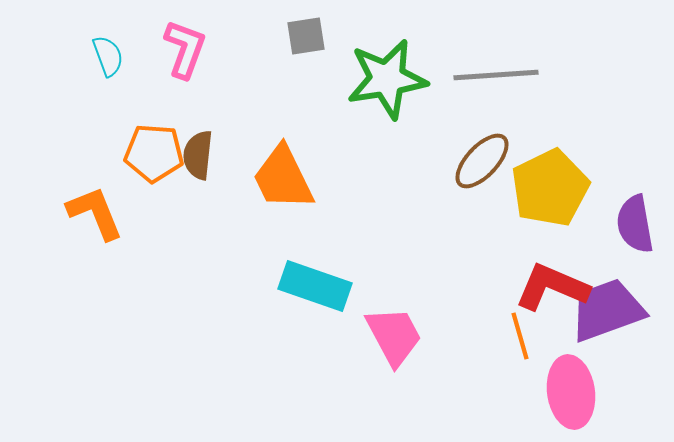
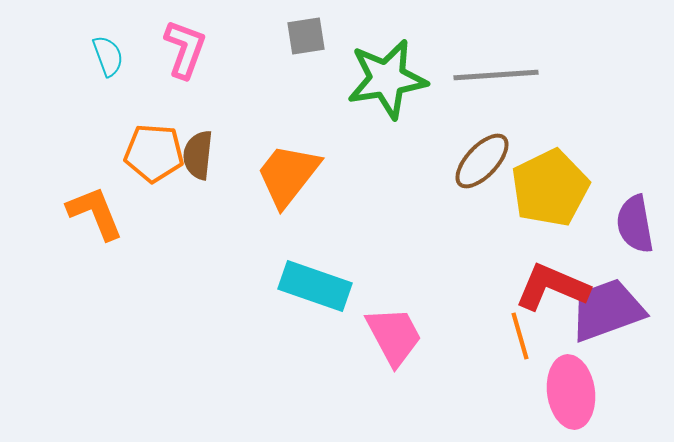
orange trapezoid: moved 5 px right, 3 px up; rotated 64 degrees clockwise
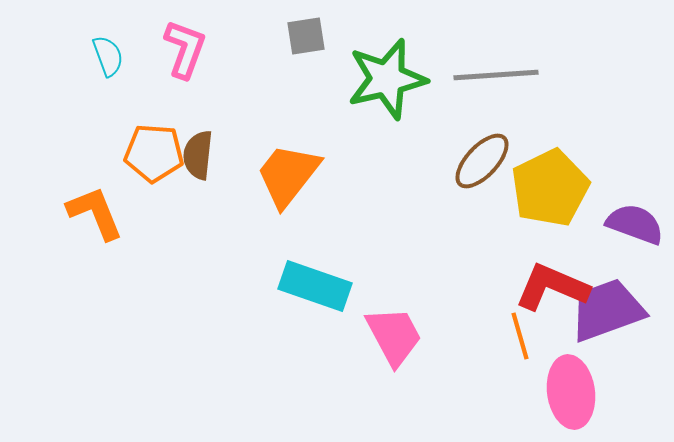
green star: rotated 4 degrees counterclockwise
purple semicircle: rotated 120 degrees clockwise
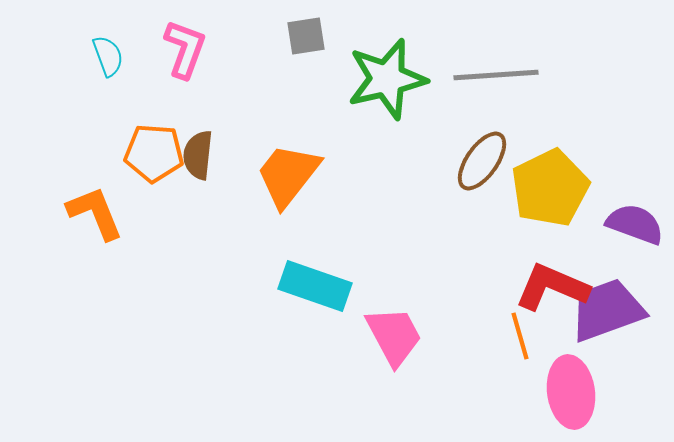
brown ellipse: rotated 8 degrees counterclockwise
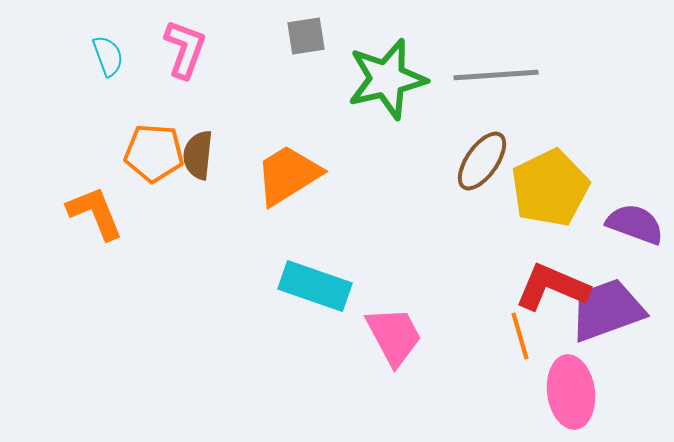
orange trapezoid: rotated 20 degrees clockwise
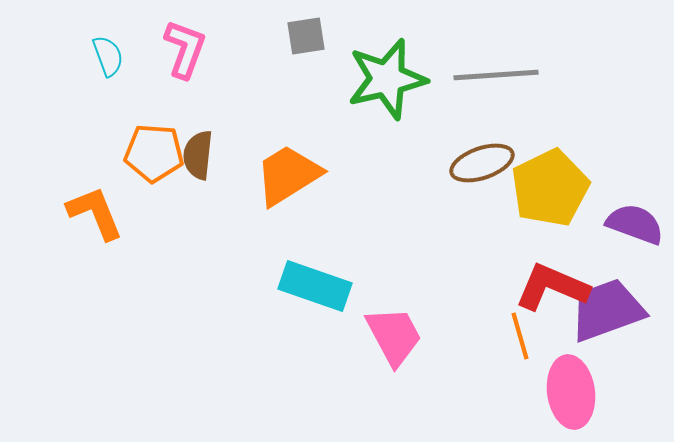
brown ellipse: moved 2 px down; rotated 36 degrees clockwise
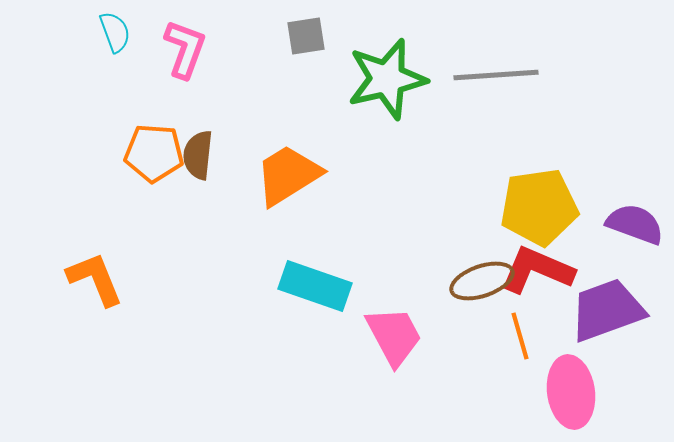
cyan semicircle: moved 7 px right, 24 px up
brown ellipse: moved 118 px down
yellow pentagon: moved 11 px left, 19 px down; rotated 18 degrees clockwise
orange L-shape: moved 66 px down
red L-shape: moved 15 px left, 17 px up
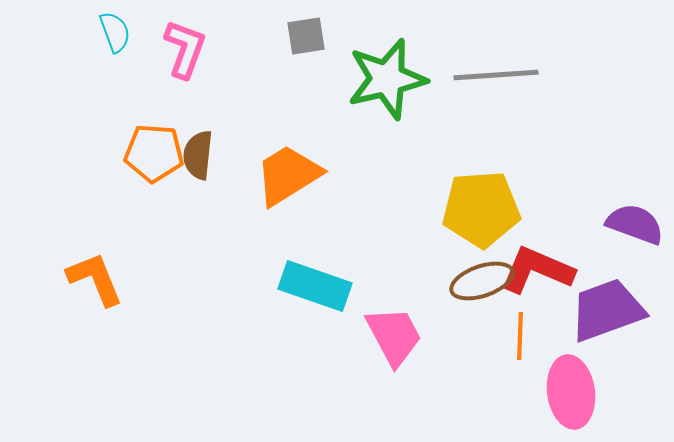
yellow pentagon: moved 58 px left, 2 px down; rotated 4 degrees clockwise
orange line: rotated 18 degrees clockwise
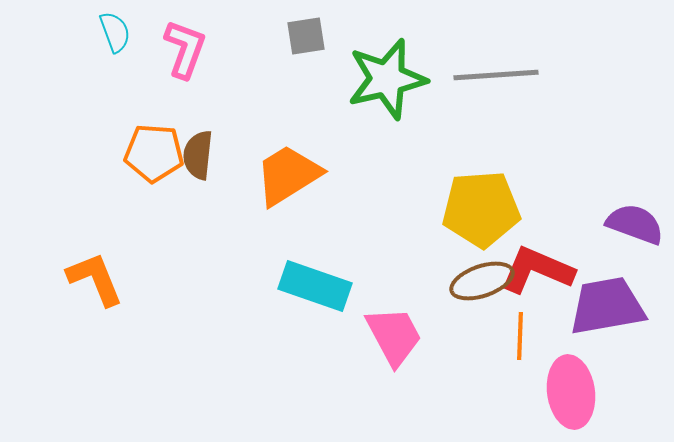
purple trapezoid: moved 4 px up; rotated 10 degrees clockwise
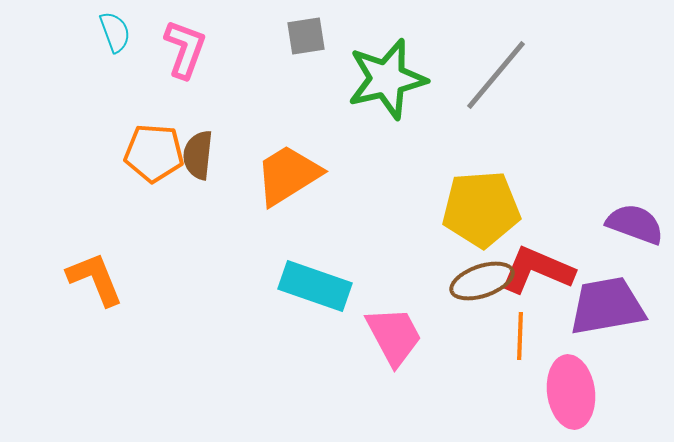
gray line: rotated 46 degrees counterclockwise
